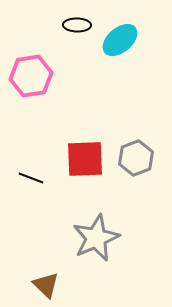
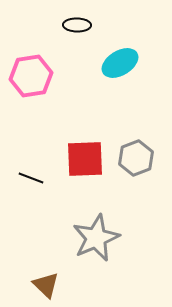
cyan ellipse: moved 23 px down; rotated 9 degrees clockwise
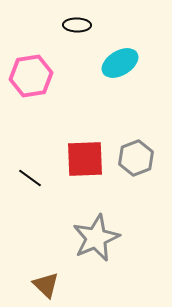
black line: moved 1 px left; rotated 15 degrees clockwise
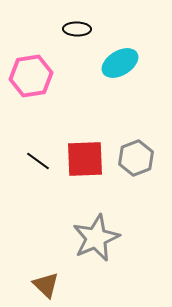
black ellipse: moved 4 px down
black line: moved 8 px right, 17 px up
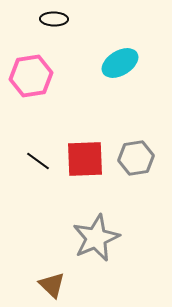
black ellipse: moved 23 px left, 10 px up
gray hexagon: rotated 12 degrees clockwise
brown triangle: moved 6 px right
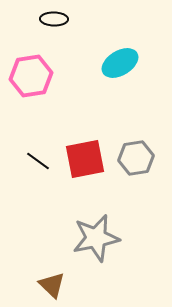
red square: rotated 9 degrees counterclockwise
gray star: rotated 12 degrees clockwise
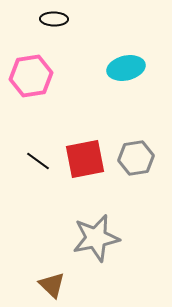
cyan ellipse: moved 6 px right, 5 px down; rotated 18 degrees clockwise
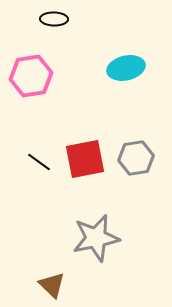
black line: moved 1 px right, 1 px down
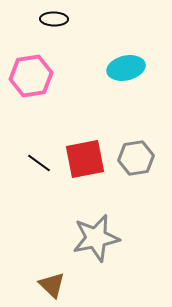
black line: moved 1 px down
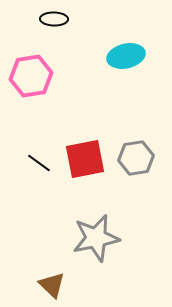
cyan ellipse: moved 12 px up
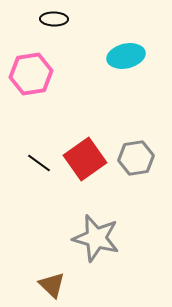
pink hexagon: moved 2 px up
red square: rotated 24 degrees counterclockwise
gray star: rotated 27 degrees clockwise
